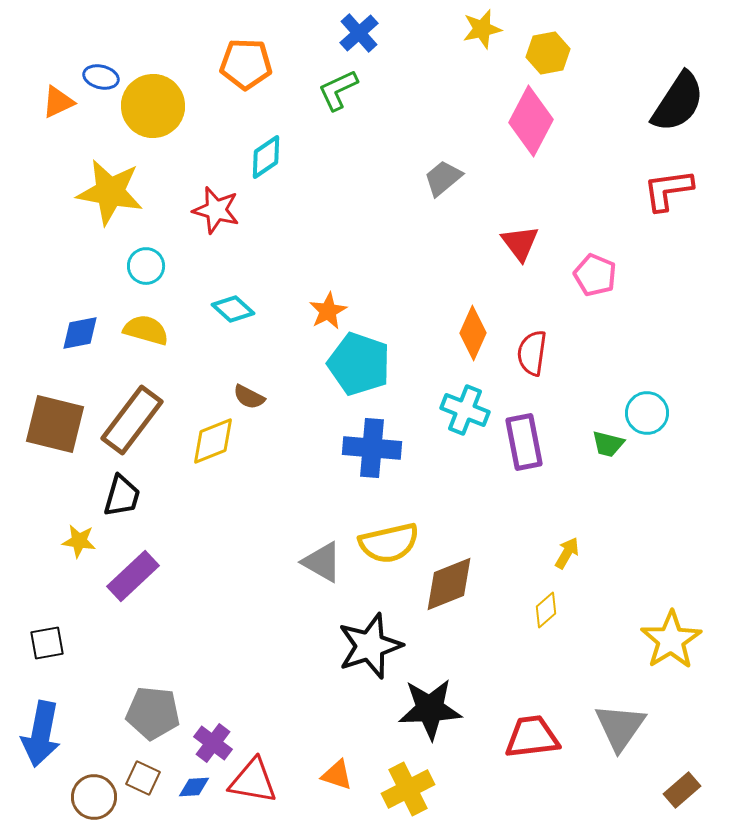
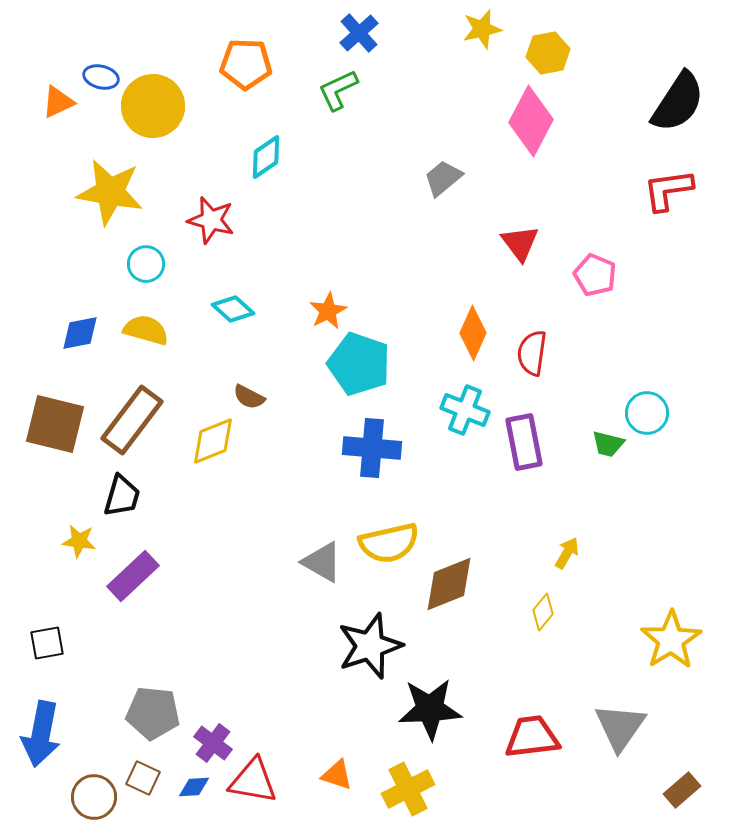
red star at (216, 210): moved 5 px left, 10 px down
cyan circle at (146, 266): moved 2 px up
yellow diamond at (546, 610): moved 3 px left, 2 px down; rotated 9 degrees counterclockwise
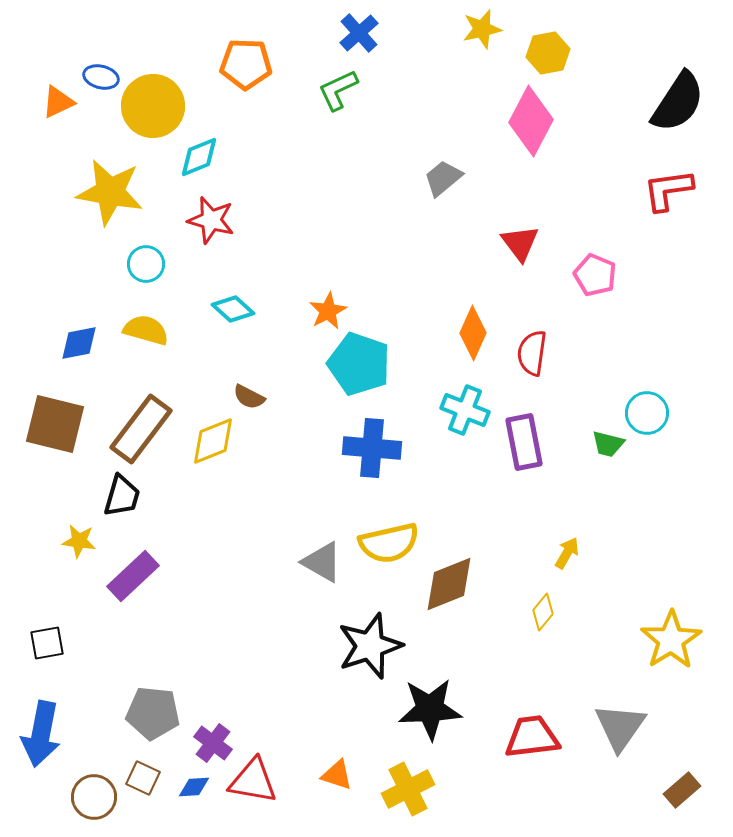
cyan diamond at (266, 157): moved 67 px left; rotated 12 degrees clockwise
blue diamond at (80, 333): moved 1 px left, 10 px down
brown rectangle at (132, 420): moved 9 px right, 9 px down
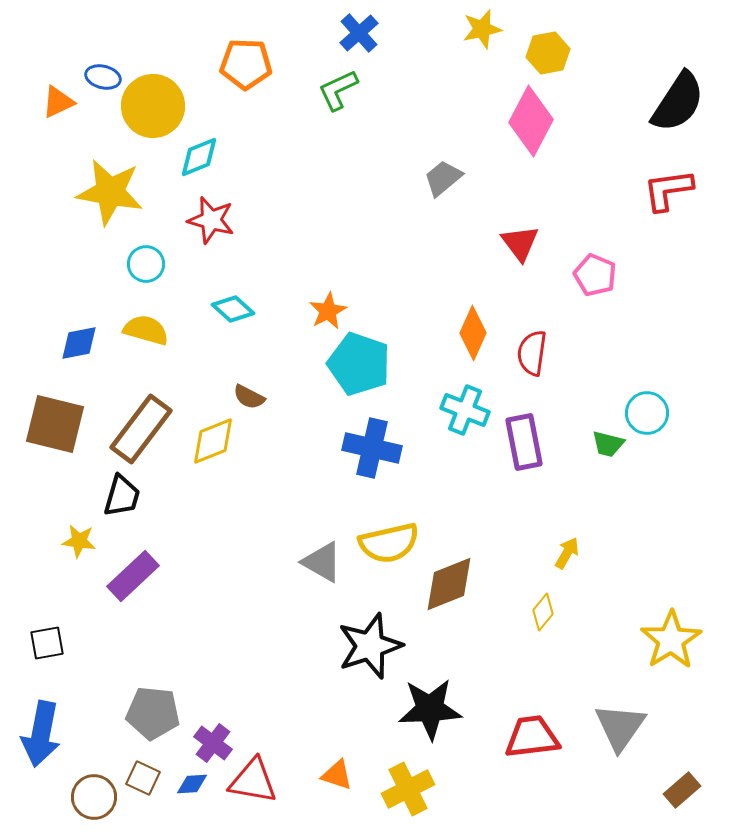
blue ellipse at (101, 77): moved 2 px right
blue cross at (372, 448): rotated 8 degrees clockwise
blue diamond at (194, 787): moved 2 px left, 3 px up
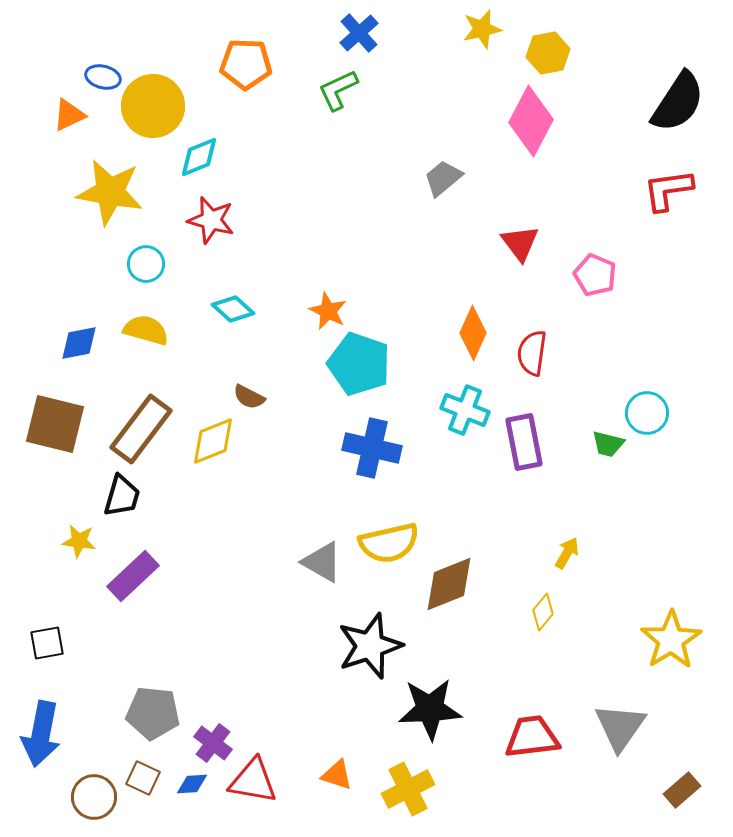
orange triangle at (58, 102): moved 11 px right, 13 px down
orange star at (328, 311): rotated 18 degrees counterclockwise
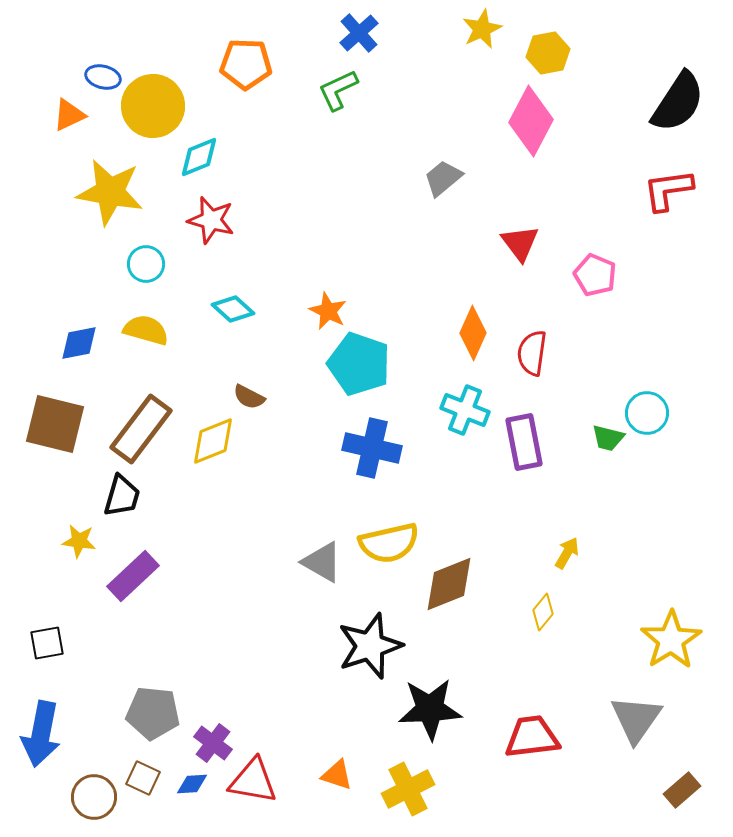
yellow star at (482, 29): rotated 12 degrees counterclockwise
green trapezoid at (608, 444): moved 6 px up
gray triangle at (620, 727): moved 16 px right, 8 px up
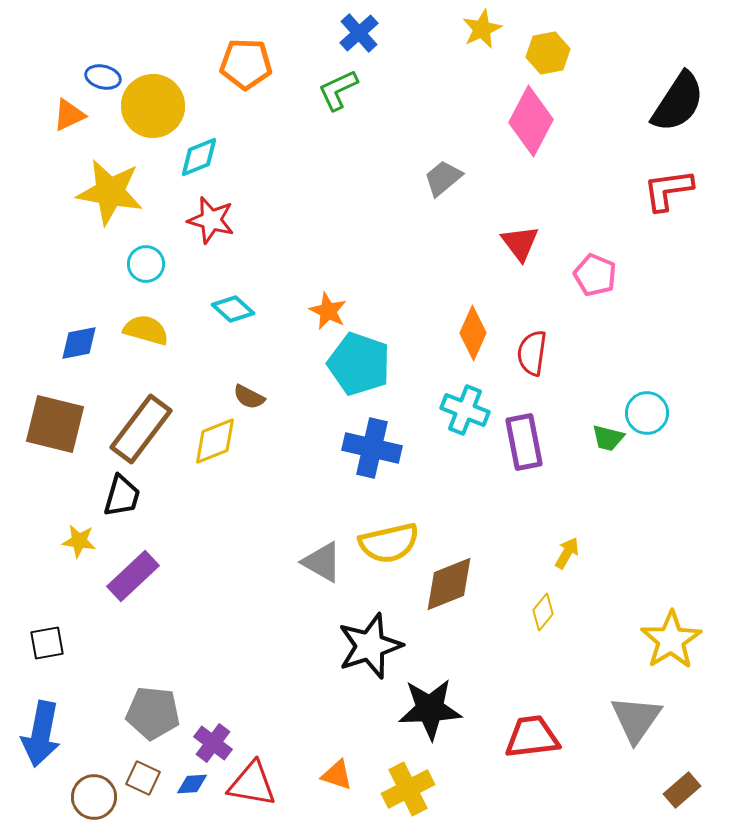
yellow diamond at (213, 441): moved 2 px right
red triangle at (253, 781): moved 1 px left, 3 px down
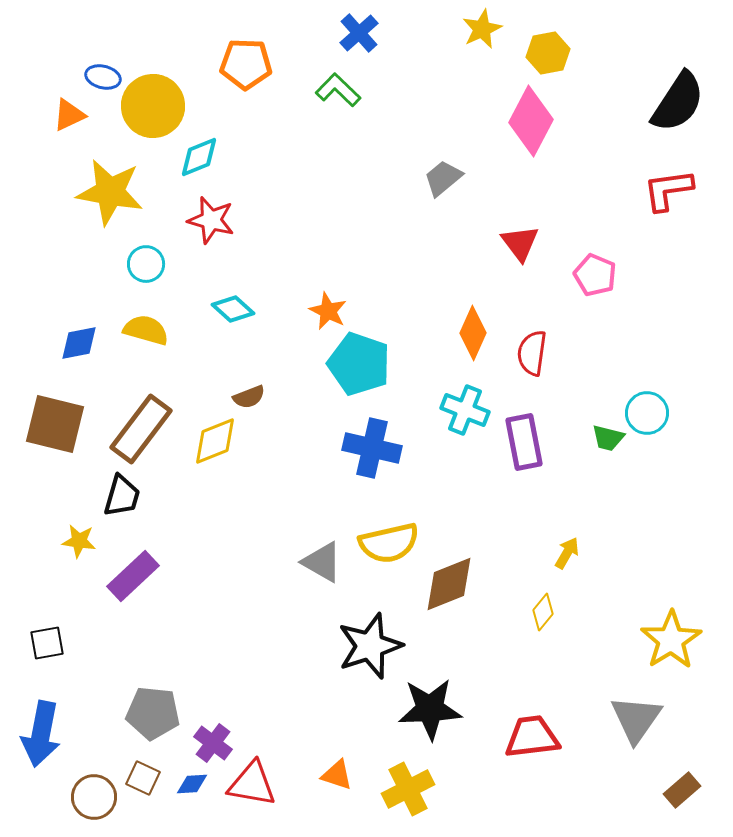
green L-shape at (338, 90): rotated 69 degrees clockwise
brown semicircle at (249, 397): rotated 48 degrees counterclockwise
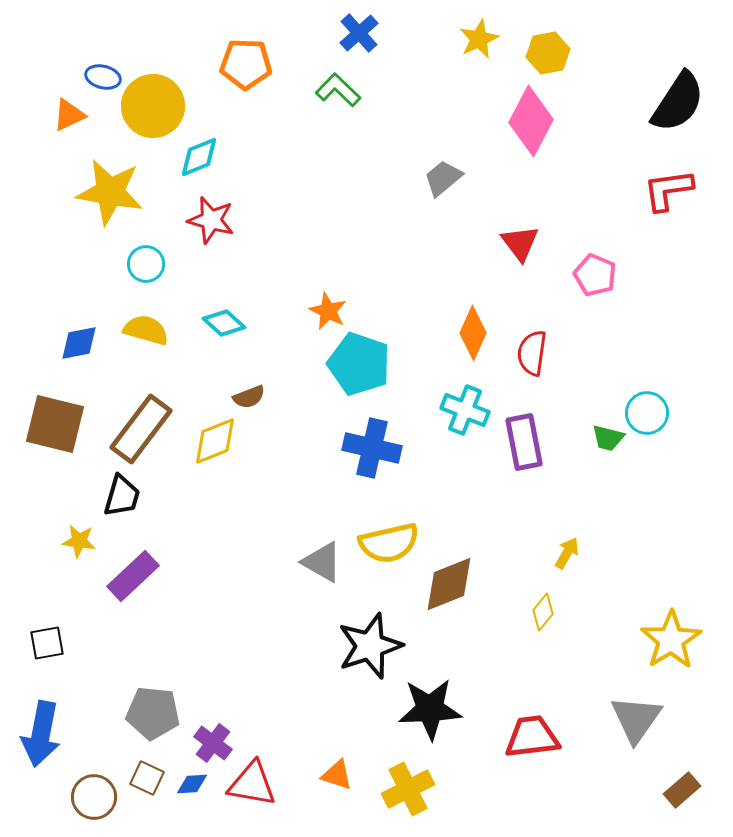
yellow star at (482, 29): moved 3 px left, 10 px down
cyan diamond at (233, 309): moved 9 px left, 14 px down
brown square at (143, 778): moved 4 px right
